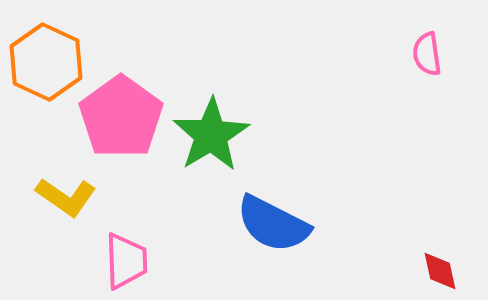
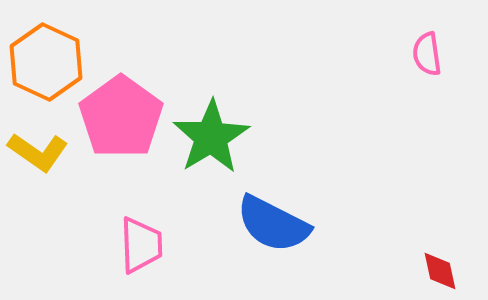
green star: moved 2 px down
yellow L-shape: moved 28 px left, 45 px up
pink trapezoid: moved 15 px right, 16 px up
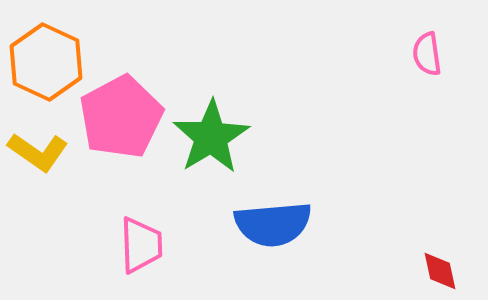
pink pentagon: rotated 8 degrees clockwise
blue semicircle: rotated 32 degrees counterclockwise
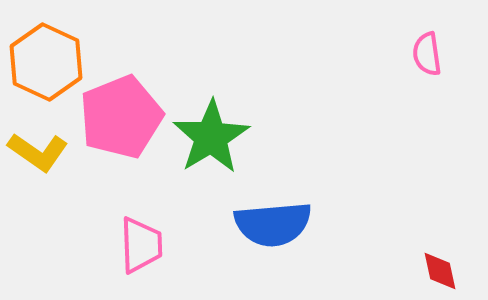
pink pentagon: rotated 6 degrees clockwise
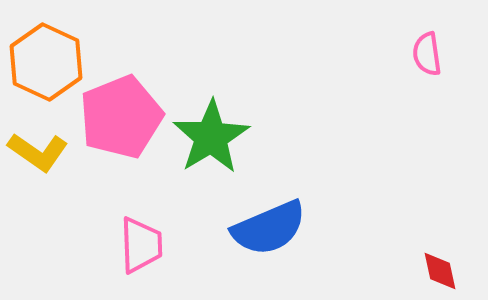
blue semicircle: moved 4 px left, 4 px down; rotated 18 degrees counterclockwise
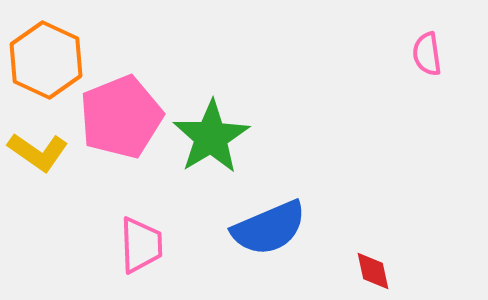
orange hexagon: moved 2 px up
red diamond: moved 67 px left
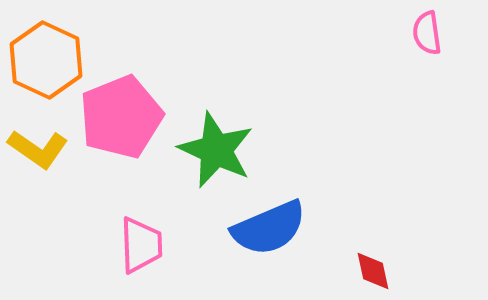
pink semicircle: moved 21 px up
green star: moved 5 px right, 13 px down; rotated 16 degrees counterclockwise
yellow L-shape: moved 3 px up
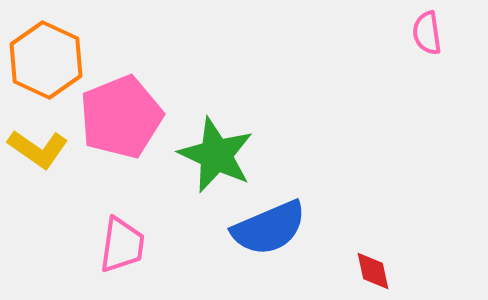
green star: moved 5 px down
pink trapezoid: moved 19 px left; rotated 10 degrees clockwise
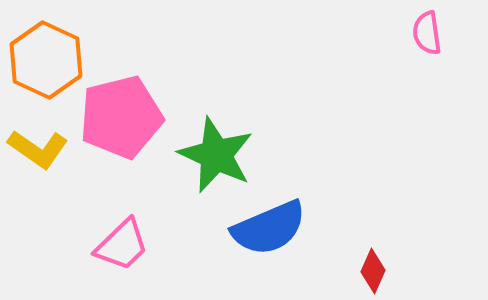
pink pentagon: rotated 8 degrees clockwise
pink trapezoid: rotated 38 degrees clockwise
red diamond: rotated 36 degrees clockwise
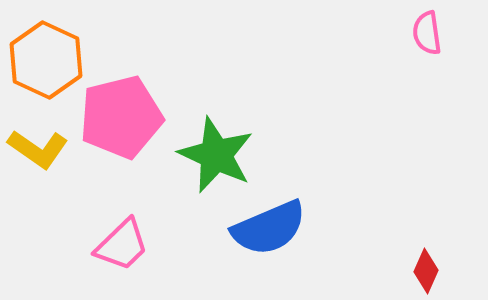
red diamond: moved 53 px right
